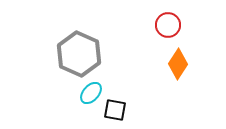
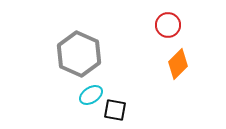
orange diamond: rotated 12 degrees clockwise
cyan ellipse: moved 2 px down; rotated 15 degrees clockwise
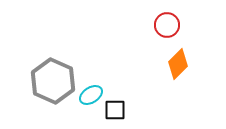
red circle: moved 1 px left
gray hexagon: moved 26 px left, 27 px down
black square: rotated 10 degrees counterclockwise
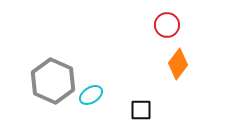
orange diamond: rotated 8 degrees counterclockwise
black square: moved 26 px right
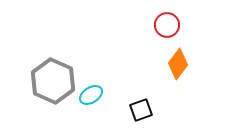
black square: rotated 20 degrees counterclockwise
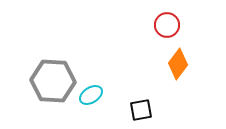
gray hexagon: rotated 21 degrees counterclockwise
black square: rotated 10 degrees clockwise
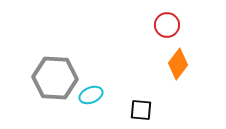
gray hexagon: moved 2 px right, 3 px up
cyan ellipse: rotated 10 degrees clockwise
black square: rotated 15 degrees clockwise
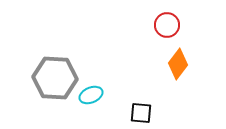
black square: moved 3 px down
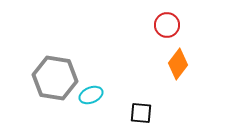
gray hexagon: rotated 6 degrees clockwise
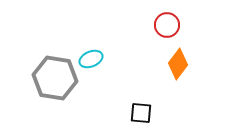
cyan ellipse: moved 36 px up
